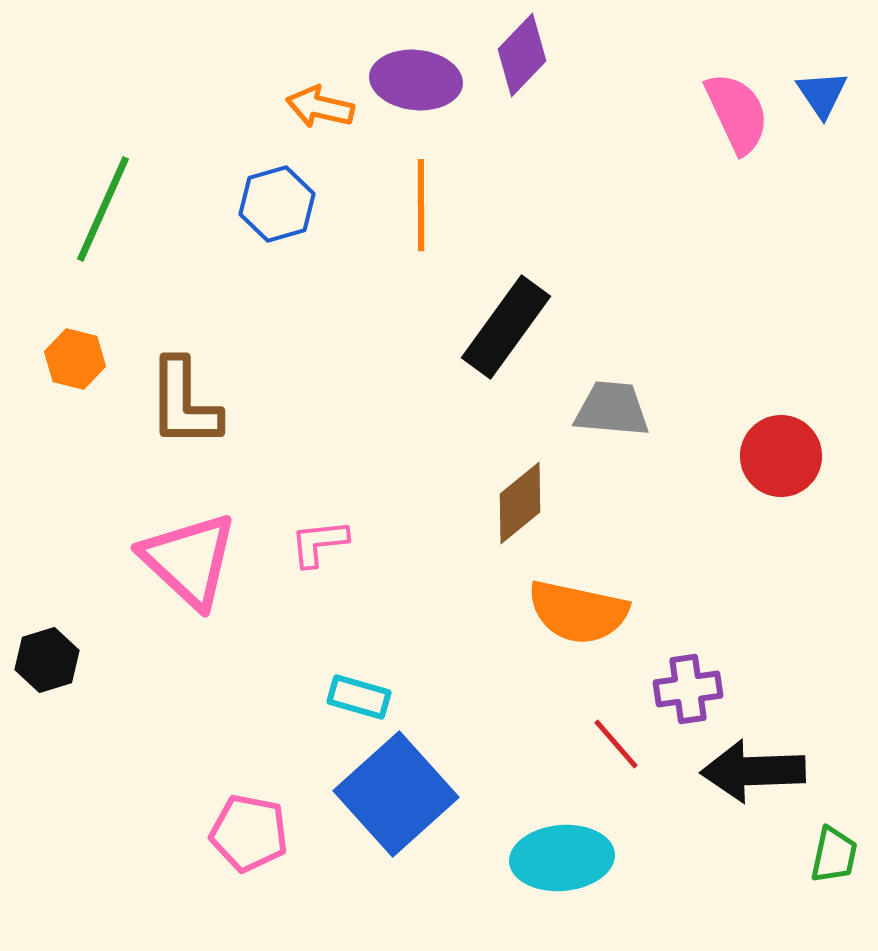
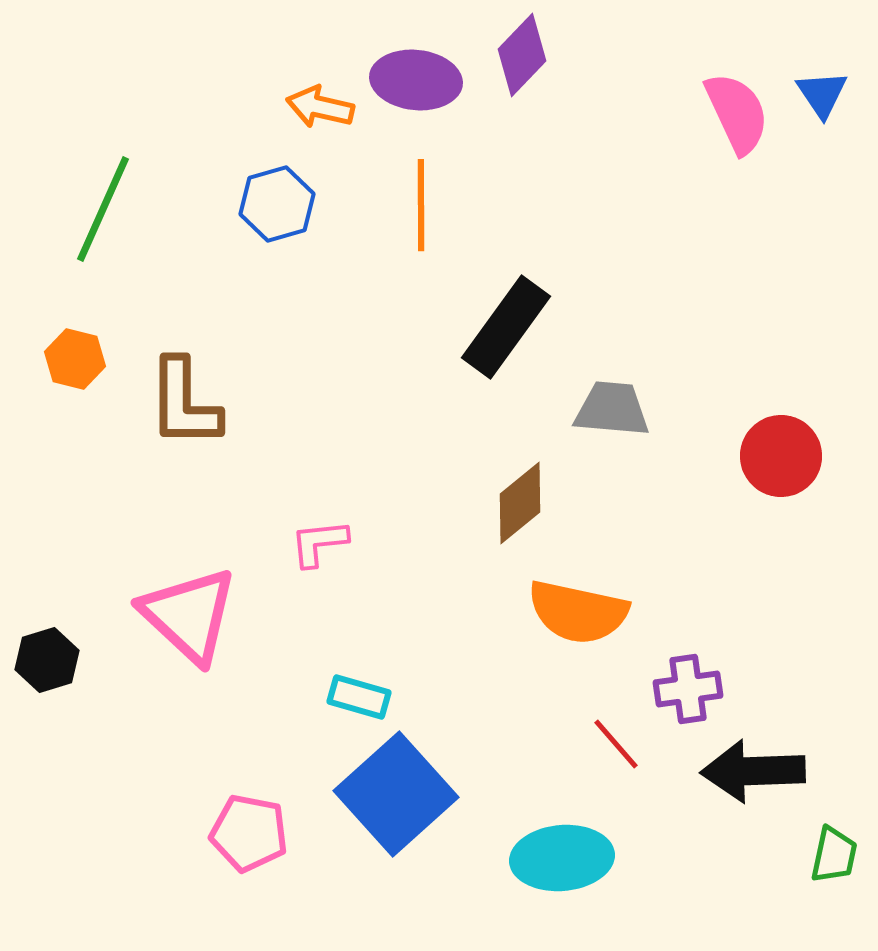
pink triangle: moved 55 px down
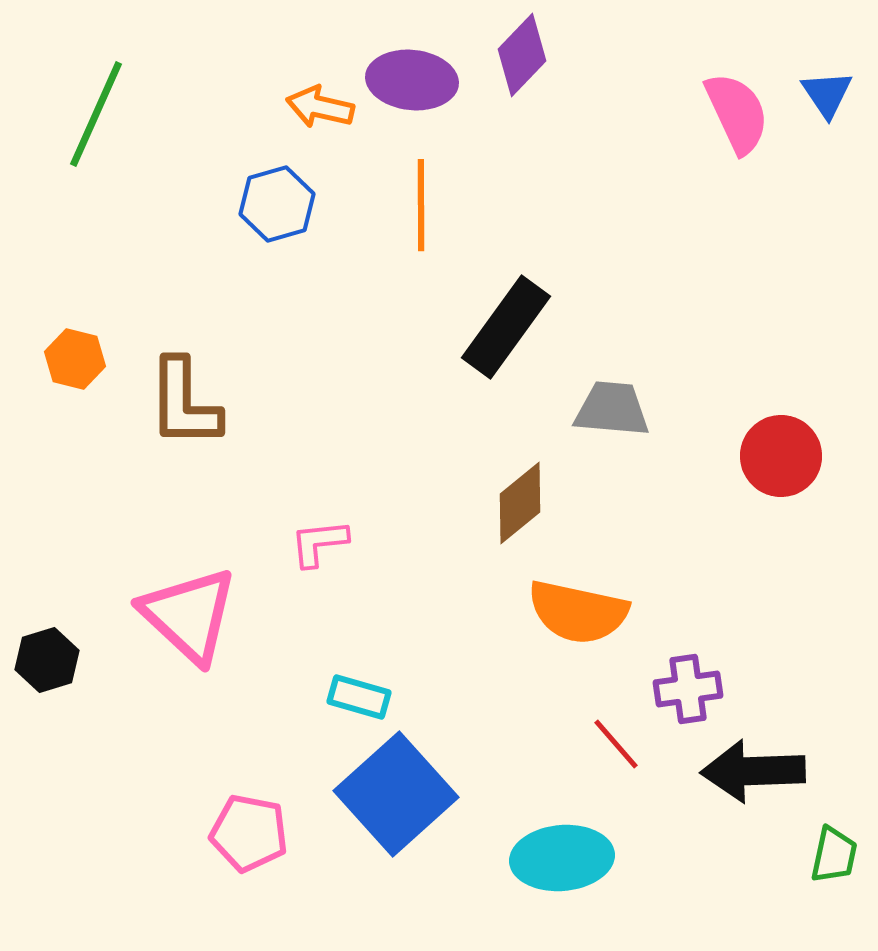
purple ellipse: moved 4 px left
blue triangle: moved 5 px right
green line: moved 7 px left, 95 px up
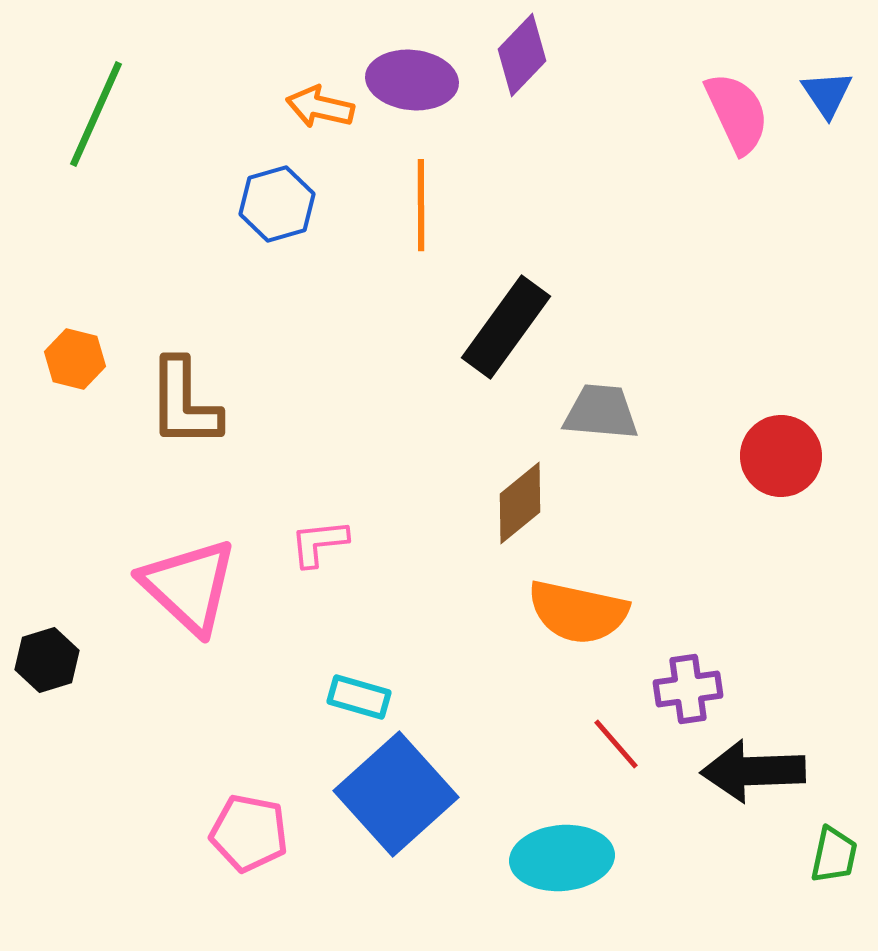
gray trapezoid: moved 11 px left, 3 px down
pink triangle: moved 29 px up
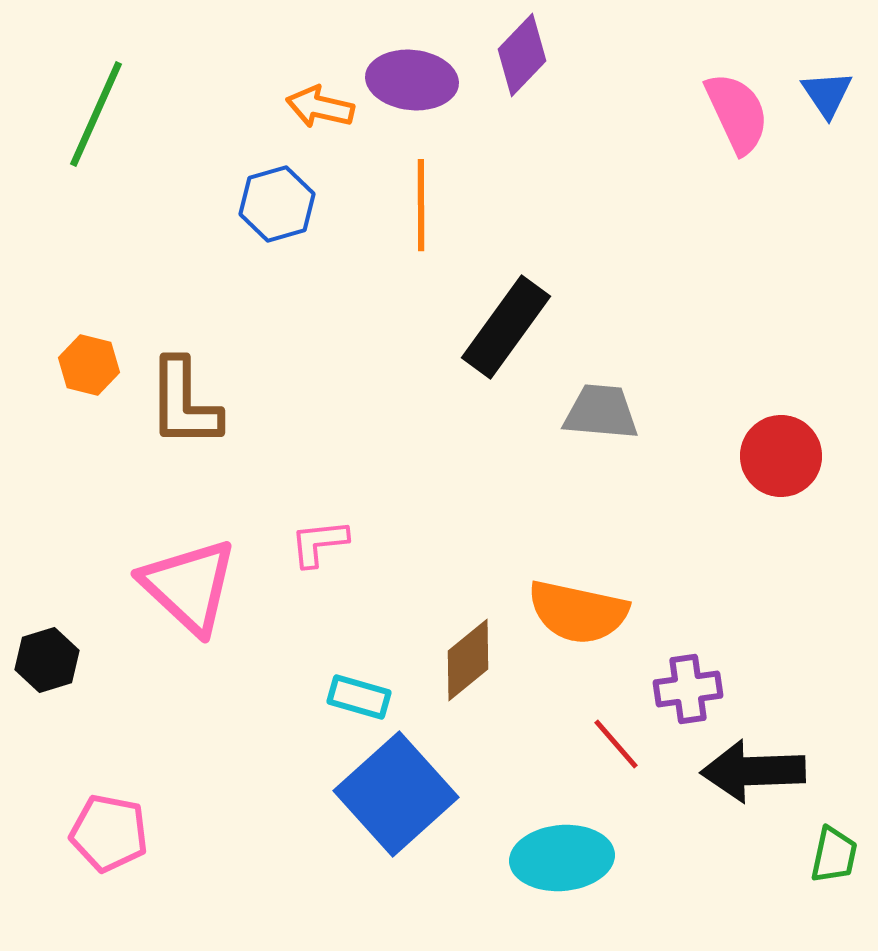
orange hexagon: moved 14 px right, 6 px down
brown diamond: moved 52 px left, 157 px down
pink pentagon: moved 140 px left
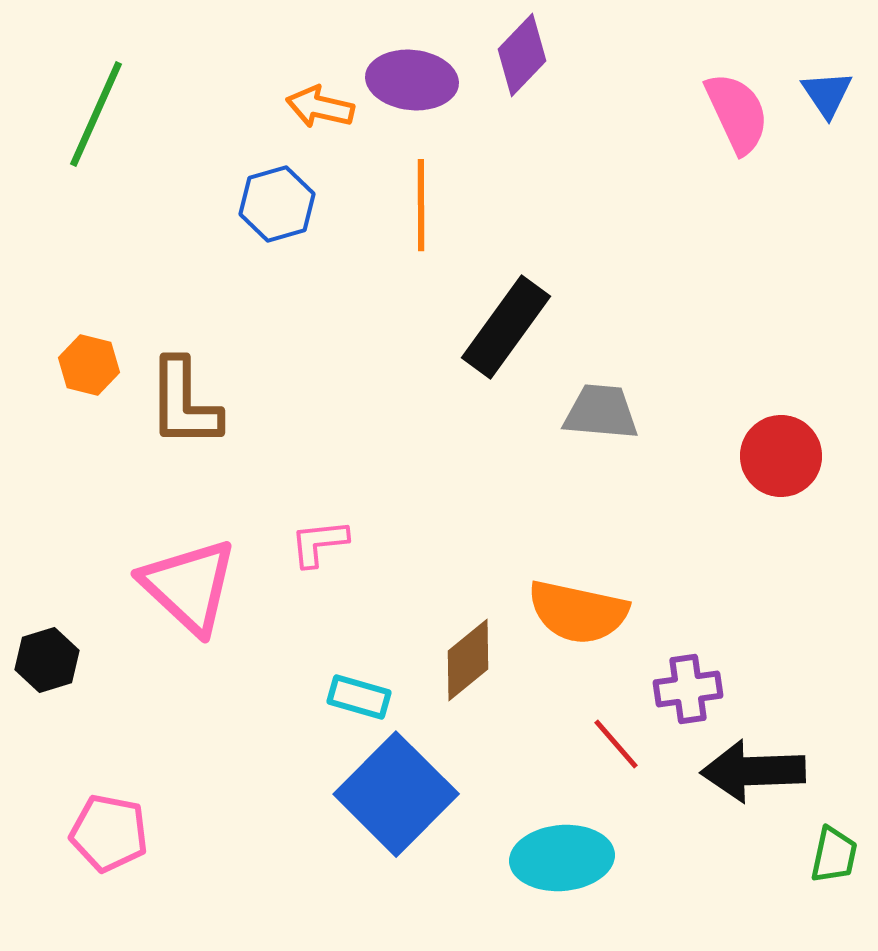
blue square: rotated 3 degrees counterclockwise
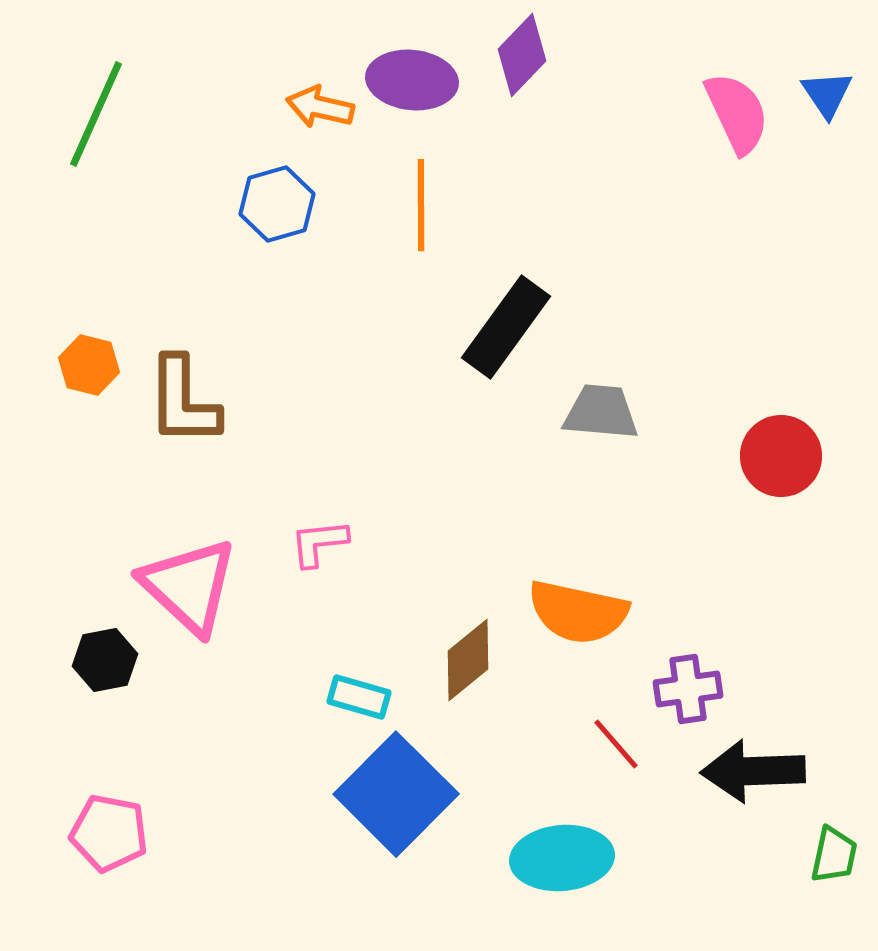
brown L-shape: moved 1 px left, 2 px up
black hexagon: moved 58 px right; rotated 6 degrees clockwise
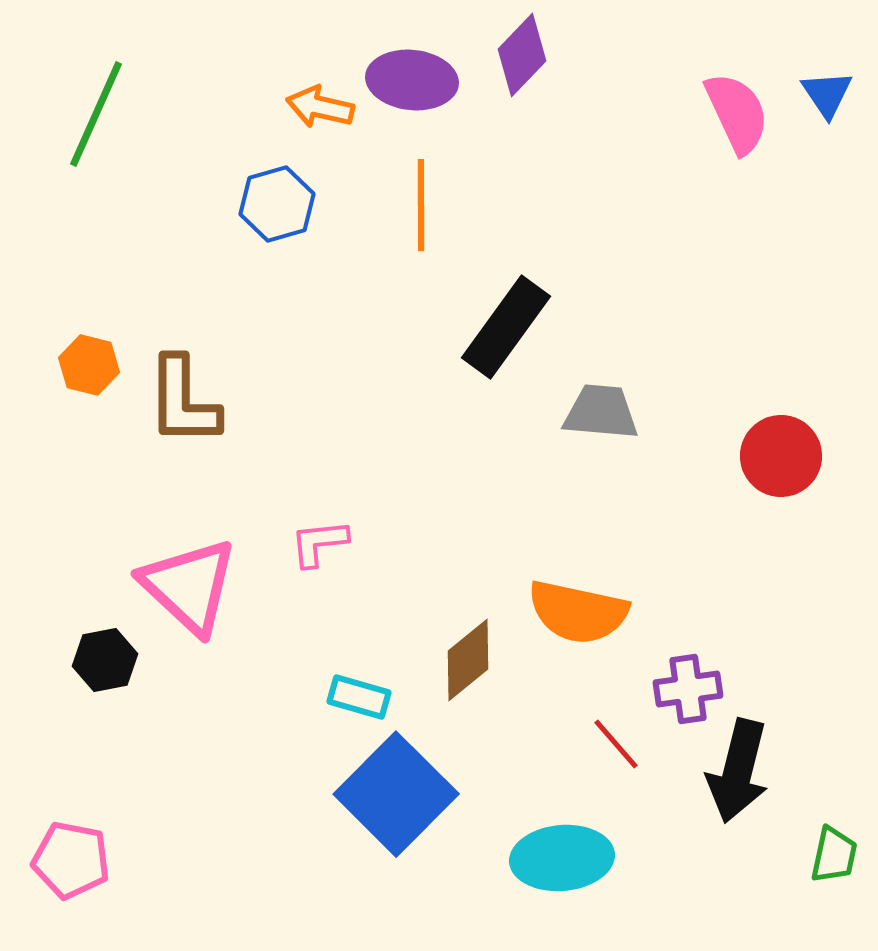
black arrow: moved 15 px left; rotated 74 degrees counterclockwise
pink pentagon: moved 38 px left, 27 px down
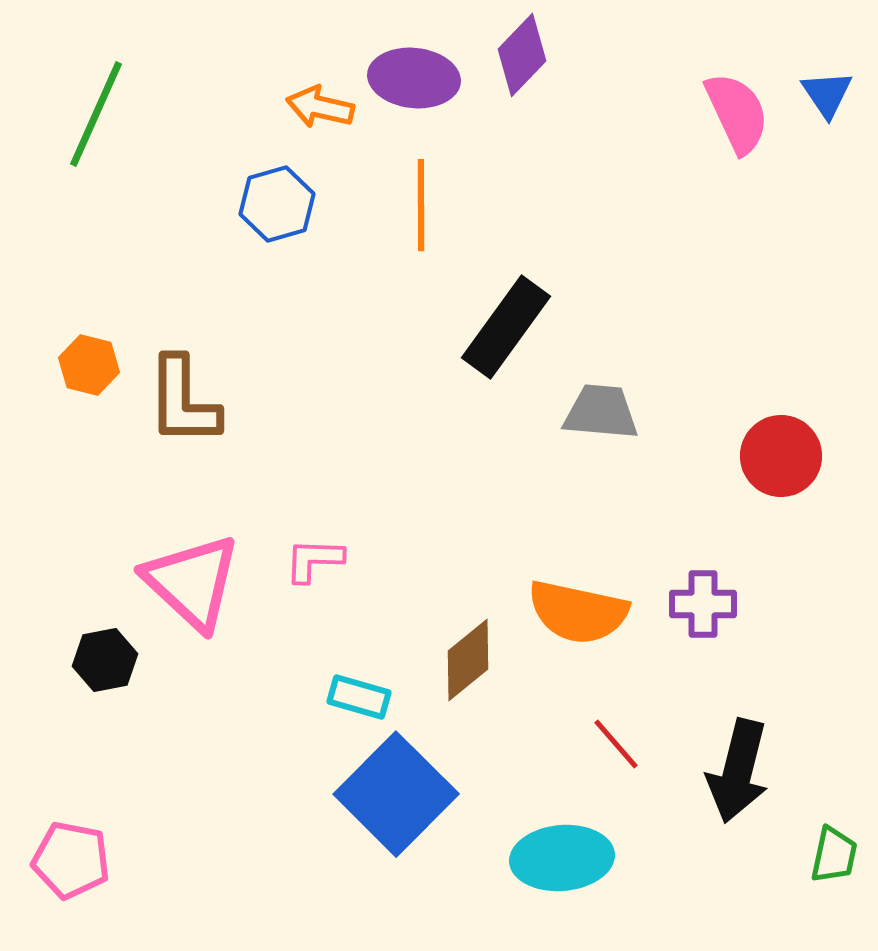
purple ellipse: moved 2 px right, 2 px up
pink L-shape: moved 5 px left, 17 px down; rotated 8 degrees clockwise
pink triangle: moved 3 px right, 4 px up
purple cross: moved 15 px right, 85 px up; rotated 8 degrees clockwise
